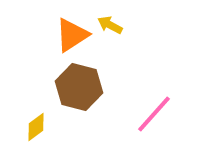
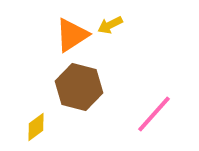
yellow arrow: rotated 55 degrees counterclockwise
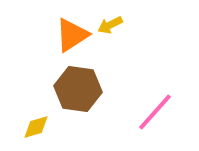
brown hexagon: moved 1 px left, 2 px down; rotated 6 degrees counterclockwise
pink line: moved 1 px right, 2 px up
yellow diamond: rotated 20 degrees clockwise
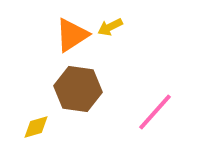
yellow arrow: moved 2 px down
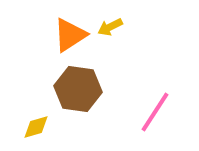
orange triangle: moved 2 px left
pink line: rotated 9 degrees counterclockwise
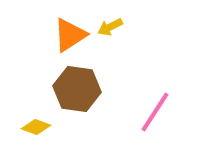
brown hexagon: moved 1 px left
yellow diamond: rotated 36 degrees clockwise
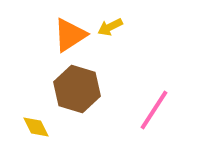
brown hexagon: rotated 9 degrees clockwise
pink line: moved 1 px left, 2 px up
yellow diamond: rotated 44 degrees clockwise
